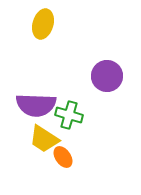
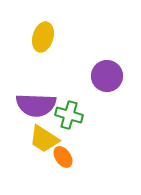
yellow ellipse: moved 13 px down
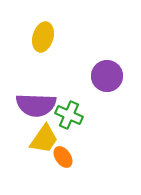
green cross: rotated 8 degrees clockwise
yellow trapezoid: rotated 88 degrees counterclockwise
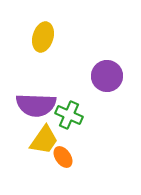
yellow trapezoid: moved 1 px down
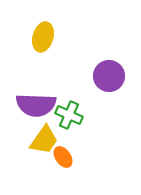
purple circle: moved 2 px right
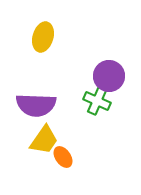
green cross: moved 28 px right, 14 px up
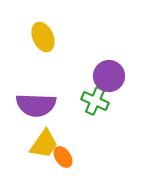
yellow ellipse: rotated 40 degrees counterclockwise
green cross: moved 2 px left
yellow trapezoid: moved 4 px down
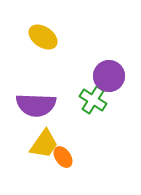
yellow ellipse: rotated 32 degrees counterclockwise
green cross: moved 2 px left, 1 px up; rotated 8 degrees clockwise
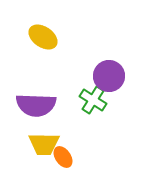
yellow trapezoid: rotated 56 degrees clockwise
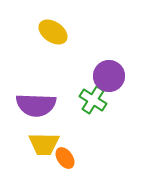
yellow ellipse: moved 10 px right, 5 px up
orange ellipse: moved 2 px right, 1 px down
